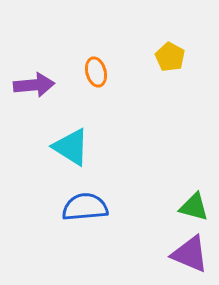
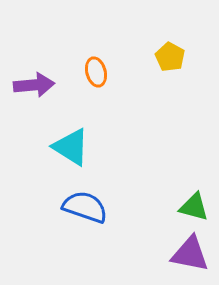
blue semicircle: rotated 24 degrees clockwise
purple triangle: rotated 12 degrees counterclockwise
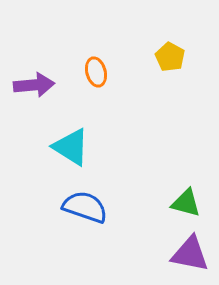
green triangle: moved 8 px left, 4 px up
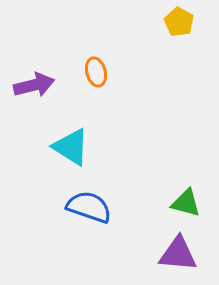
yellow pentagon: moved 9 px right, 35 px up
purple arrow: rotated 9 degrees counterclockwise
blue semicircle: moved 4 px right
purple triangle: moved 12 px left; rotated 6 degrees counterclockwise
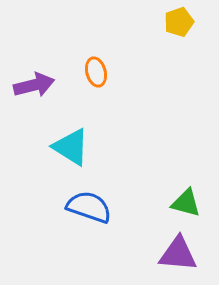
yellow pentagon: rotated 24 degrees clockwise
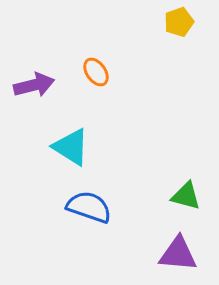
orange ellipse: rotated 20 degrees counterclockwise
green triangle: moved 7 px up
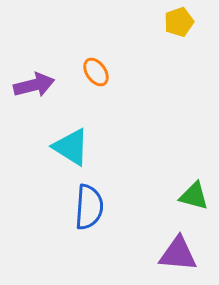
green triangle: moved 8 px right
blue semicircle: rotated 75 degrees clockwise
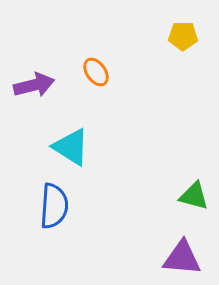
yellow pentagon: moved 4 px right, 14 px down; rotated 20 degrees clockwise
blue semicircle: moved 35 px left, 1 px up
purple triangle: moved 4 px right, 4 px down
